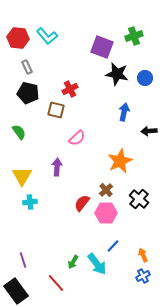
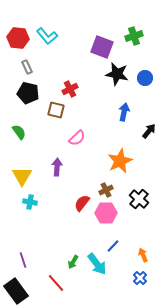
black arrow: rotated 133 degrees clockwise
brown cross: rotated 16 degrees clockwise
cyan cross: rotated 16 degrees clockwise
blue cross: moved 3 px left, 2 px down; rotated 16 degrees counterclockwise
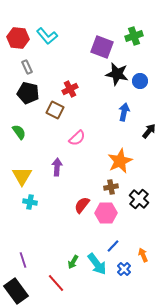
blue circle: moved 5 px left, 3 px down
brown square: moved 1 px left; rotated 12 degrees clockwise
brown cross: moved 5 px right, 3 px up; rotated 16 degrees clockwise
red semicircle: moved 2 px down
blue cross: moved 16 px left, 9 px up
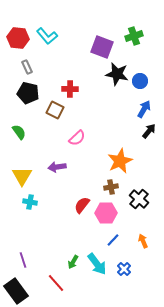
red cross: rotated 28 degrees clockwise
blue arrow: moved 20 px right, 3 px up; rotated 18 degrees clockwise
purple arrow: rotated 102 degrees counterclockwise
blue line: moved 6 px up
orange arrow: moved 14 px up
